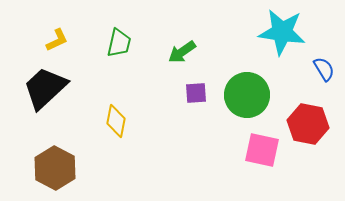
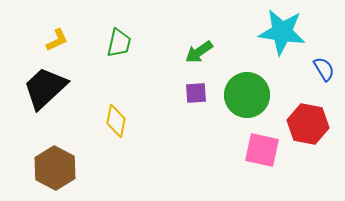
green arrow: moved 17 px right
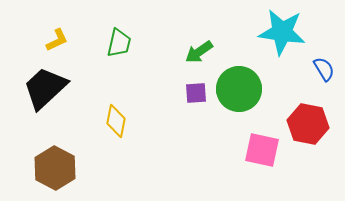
green circle: moved 8 px left, 6 px up
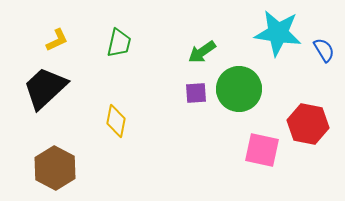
cyan star: moved 4 px left, 1 px down
green arrow: moved 3 px right
blue semicircle: moved 19 px up
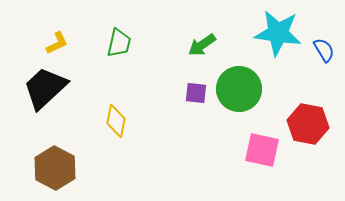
yellow L-shape: moved 3 px down
green arrow: moved 7 px up
purple square: rotated 10 degrees clockwise
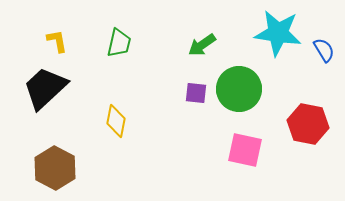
yellow L-shape: moved 2 px up; rotated 75 degrees counterclockwise
pink square: moved 17 px left
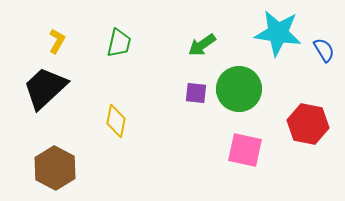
yellow L-shape: rotated 40 degrees clockwise
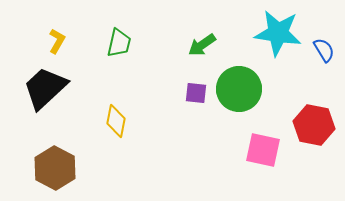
red hexagon: moved 6 px right, 1 px down
pink square: moved 18 px right
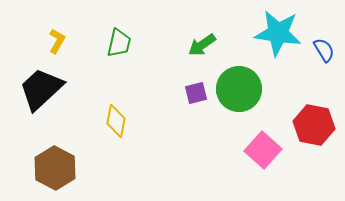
black trapezoid: moved 4 px left, 1 px down
purple square: rotated 20 degrees counterclockwise
pink square: rotated 30 degrees clockwise
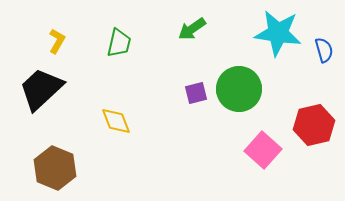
green arrow: moved 10 px left, 16 px up
blue semicircle: rotated 15 degrees clockwise
yellow diamond: rotated 32 degrees counterclockwise
red hexagon: rotated 24 degrees counterclockwise
brown hexagon: rotated 6 degrees counterclockwise
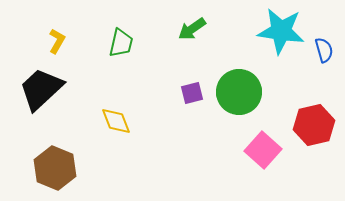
cyan star: moved 3 px right, 2 px up
green trapezoid: moved 2 px right
green circle: moved 3 px down
purple square: moved 4 px left
